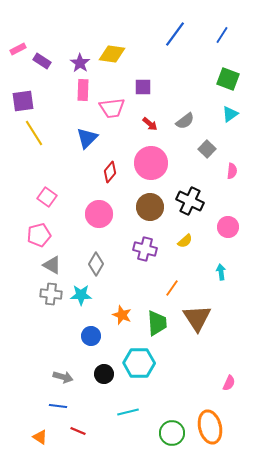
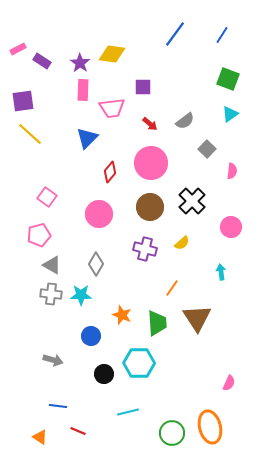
yellow line at (34, 133): moved 4 px left, 1 px down; rotated 16 degrees counterclockwise
black cross at (190, 201): moved 2 px right; rotated 20 degrees clockwise
pink circle at (228, 227): moved 3 px right
yellow semicircle at (185, 241): moved 3 px left, 2 px down
gray arrow at (63, 377): moved 10 px left, 17 px up
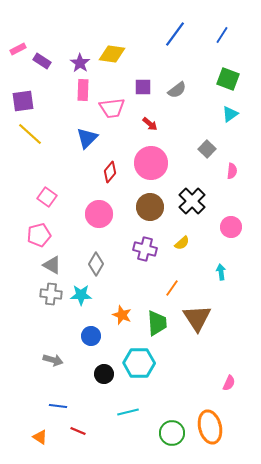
gray semicircle at (185, 121): moved 8 px left, 31 px up
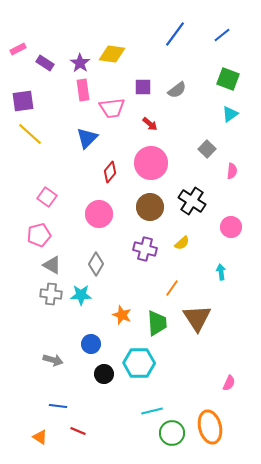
blue line at (222, 35): rotated 18 degrees clockwise
purple rectangle at (42, 61): moved 3 px right, 2 px down
pink rectangle at (83, 90): rotated 10 degrees counterclockwise
black cross at (192, 201): rotated 12 degrees counterclockwise
blue circle at (91, 336): moved 8 px down
cyan line at (128, 412): moved 24 px right, 1 px up
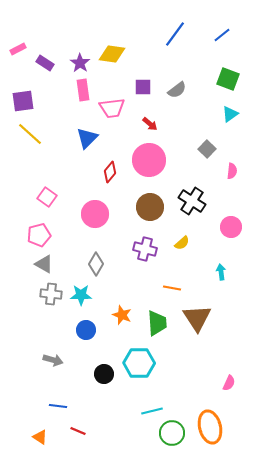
pink circle at (151, 163): moved 2 px left, 3 px up
pink circle at (99, 214): moved 4 px left
gray triangle at (52, 265): moved 8 px left, 1 px up
orange line at (172, 288): rotated 66 degrees clockwise
blue circle at (91, 344): moved 5 px left, 14 px up
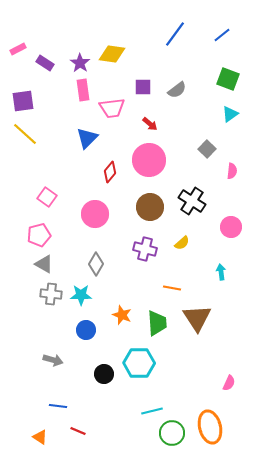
yellow line at (30, 134): moved 5 px left
